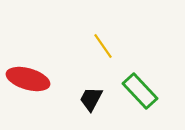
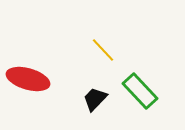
yellow line: moved 4 px down; rotated 8 degrees counterclockwise
black trapezoid: moved 4 px right; rotated 16 degrees clockwise
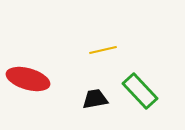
yellow line: rotated 60 degrees counterclockwise
black trapezoid: rotated 36 degrees clockwise
